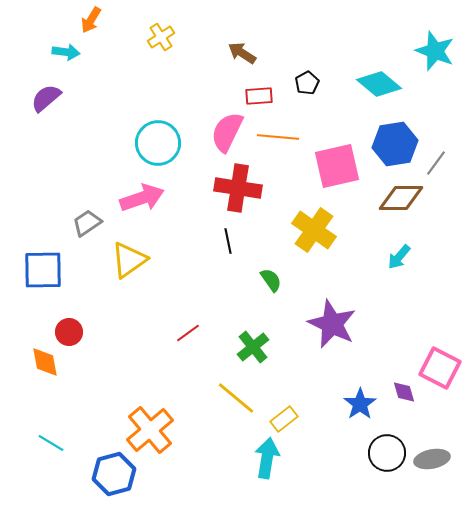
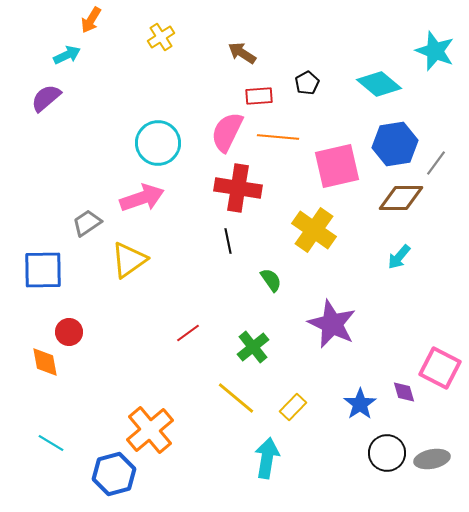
cyan arrow at (66, 52): moved 1 px right, 3 px down; rotated 32 degrees counterclockwise
yellow rectangle at (284, 419): moved 9 px right, 12 px up; rotated 8 degrees counterclockwise
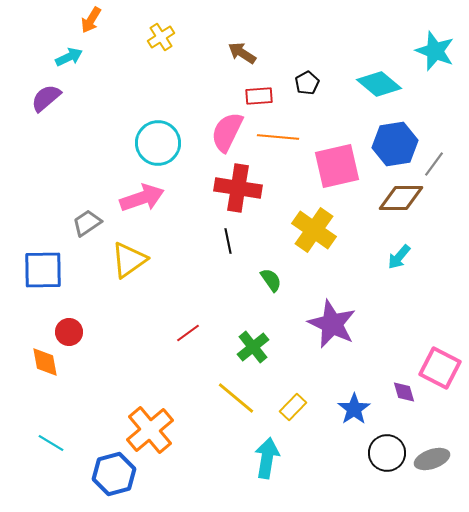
cyan arrow at (67, 55): moved 2 px right, 2 px down
gray line at (436, 163): moved 2 px left, 1 px down
blue star at (360, 404): moved 6 px left, 5 px down
gray ellipse at (432, 459): rotated 8 degrees counterclockwise
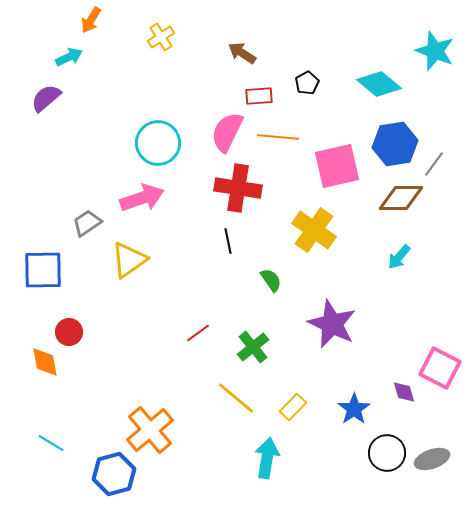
red line at (188, 333): moved 10 px right
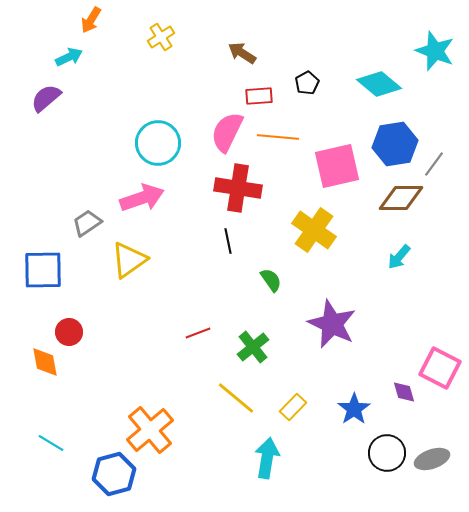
red line at (198, 333): rotated 15 degrees clockwise
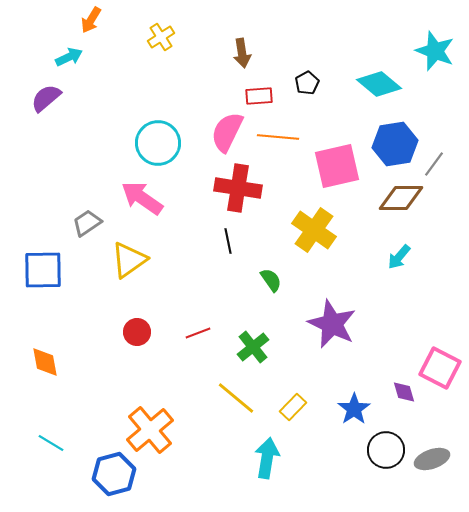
brown arrow at (242, 53): rotated 132 degrees counterclockwise
pink arrow at (142, 198): rotated 126 degrees counterclockwise
red circle at (69, 332): moved 68 px right
black circle at (387, 453): moved 1 px left, 3 px up
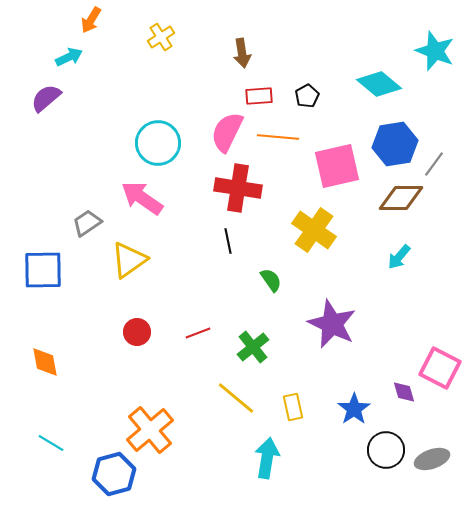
black pentagon at (307, 83): moved 13 px down
yellow rectangle at (293, 407): rotated 56 degrees counterclockwise
